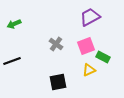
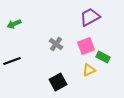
black square: rotated 18 degrees counterclockwise
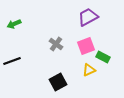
purple trapezoid: moved 2 px left
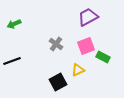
yellow triangle: moved 11 px left
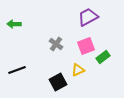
green arrow: rotated 24 degrees clockwise
green rectangle: rotated 64 degrees counterclockwise
black line: moved 5 px right, 9 px down
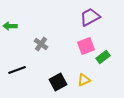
purple trapezoid: moved 2 px right
green arrow: moved 4 px left, 2 px down
gray cross: moved 15 px left
yellow triangle: moved 6 px right, 10 px down
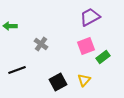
yellow triangle: rotated 24 degrees counterclockwise
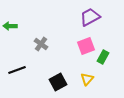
green rectangle: rotated 24 degrees counterclockwise
yellow triangle: moved 3 px right, 1 px up
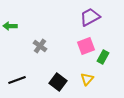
gray cross: moved 1 px left, 2 px down
black line: moved 10 px down
black square: rotated 24 degrees counterclockwise
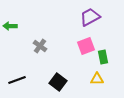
green rectangle: rotated 40 degrees counterclockwise
yellow triangle: moved 10 px right; rotated 48 degrees clockwise
